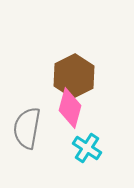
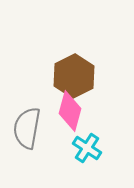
pink diamond: moved 3 px down
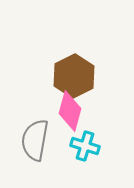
gray semicircle: moved 8 px right, 12 px down
cyan cross: moved 2 px left, 2 px up; rotated 16 degrees counterclockwise
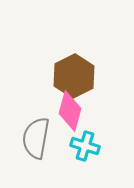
gray semicircle: moved 1 px right, 2 px up
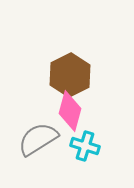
brown hexagon: moved 4 px left, 1 px up
gray semicircle: moved 2 px right, 1 px down; rotated 48 degrees clockwise
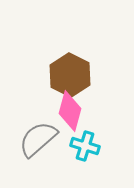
brown hexagon: rotated 6 degrees counterclockwise
gray semicircle: rotated 9 degrees counterclockwise
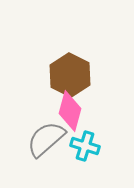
gray semicircle: moved 8 px right
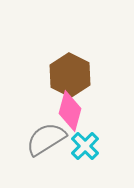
gray semicircle: rotated 9 degrees clockwise
cyan cross: rotated 28 degrees clockwise
